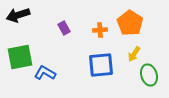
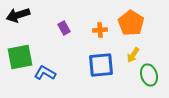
orange pentagon: moved 1 px right
yellow arrow: moved 1 px left, 1 px down
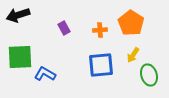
green square: rotated 8 degrees clockwise
blue L-shape: moved 1 px down
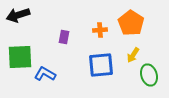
purple rectangle: moved 9 px down; rotated 40 degrees clockwise
